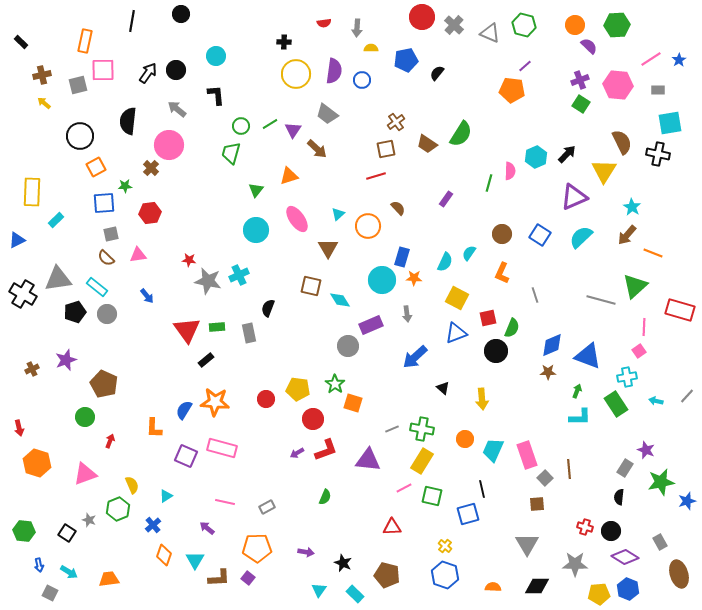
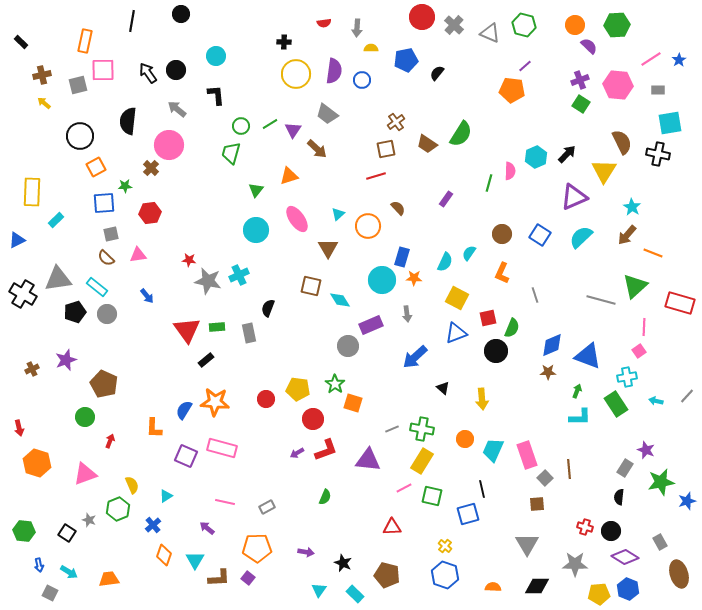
black arrow at (148, 73): rotated 70 degrees counterclockwise
red rectangle at (680, 310): moved 7 px up
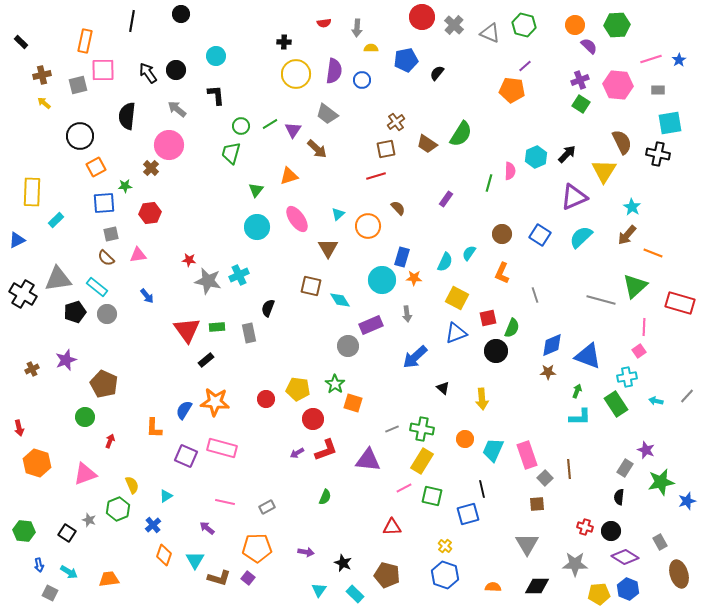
pink line at (651, 59): rotated 15 degrees clockwise
black semicircle at (128, 121): moved 1 px left, 5 px up
cyan circle at (256, 230): moved 1 px right, 3 px up
brown L-shape at (219, 578): rotated 20 degrees clockwise
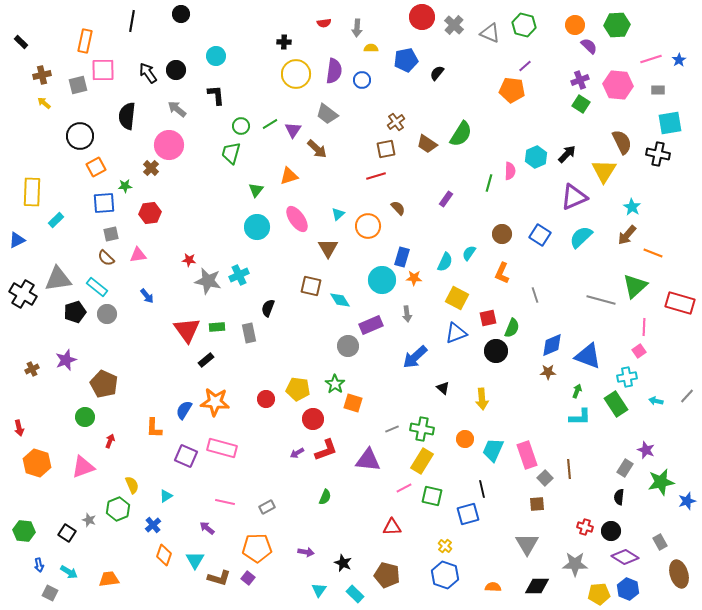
pink triangle at (85, 474): moved 2 px left, 7 px up
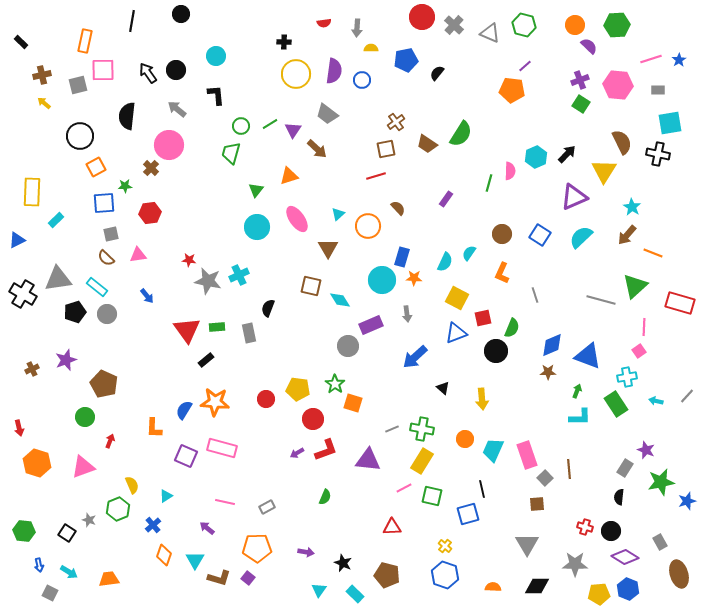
red square at (488, 318): moved 5 px left
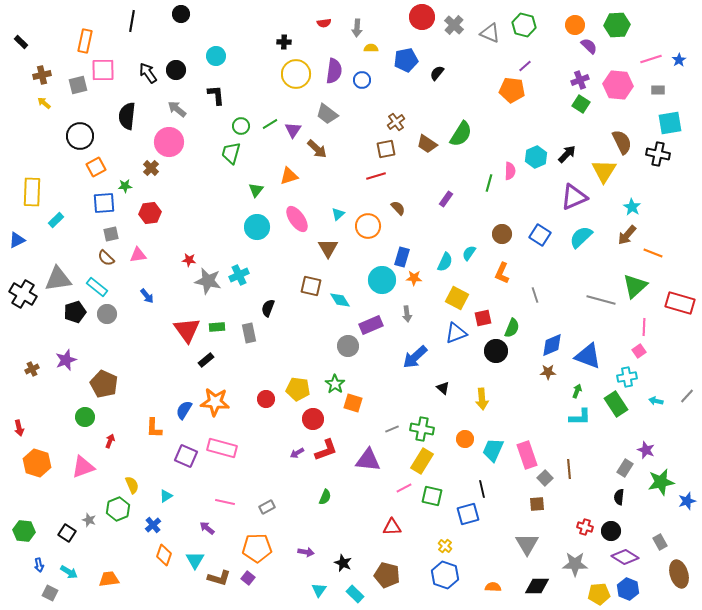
pink circle at (169, 145): moved 3 px up
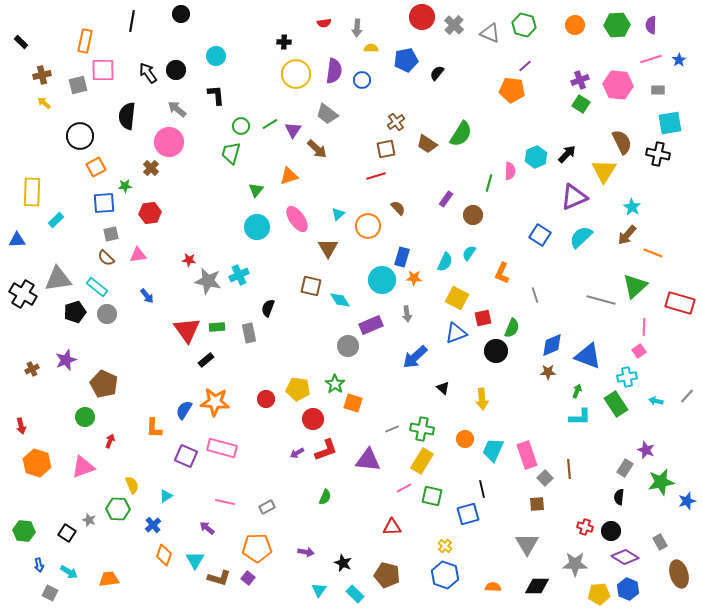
purple semicircle at (589, 46): moved 62 px right, 21 px up; rotated 132 degrees counterclockwise
brown circle at (502, 234): moved 29 px left, 19 px up
blue triangle at (17, 240): rotated 24 degrees clockwise
red arrow at (19, 428): moved 2 px right, 2 px up
green hexagon at (118, 509): rotated 25 degrees clockwise
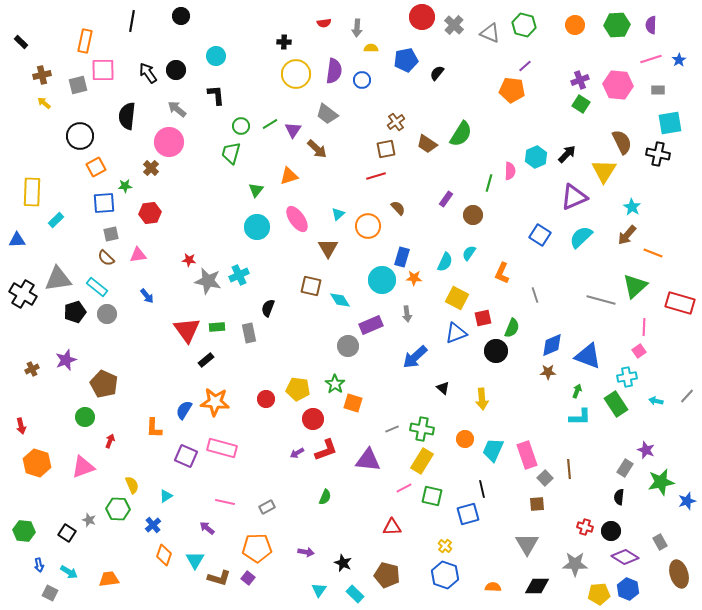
black circle at (181, 14): moved 2 px down
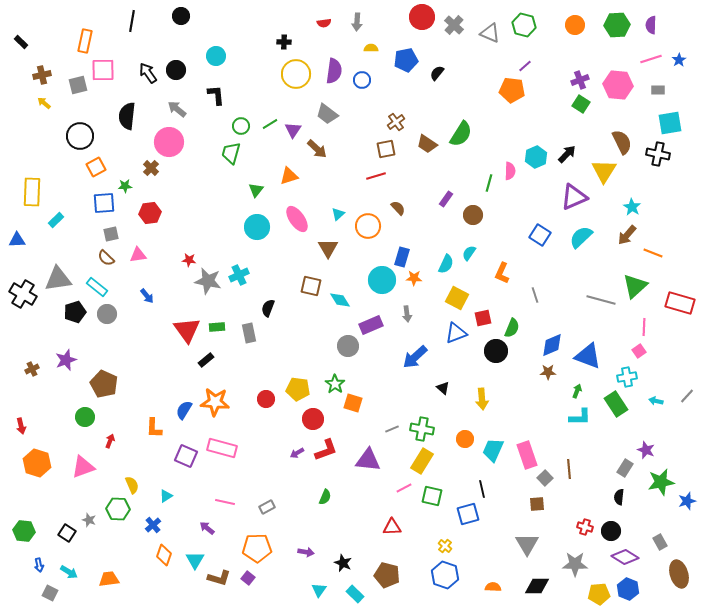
gray arrow at (357, 28): moved 6 px up
cyan semicircle at (445, 262): moved 1 px right, 2 px down
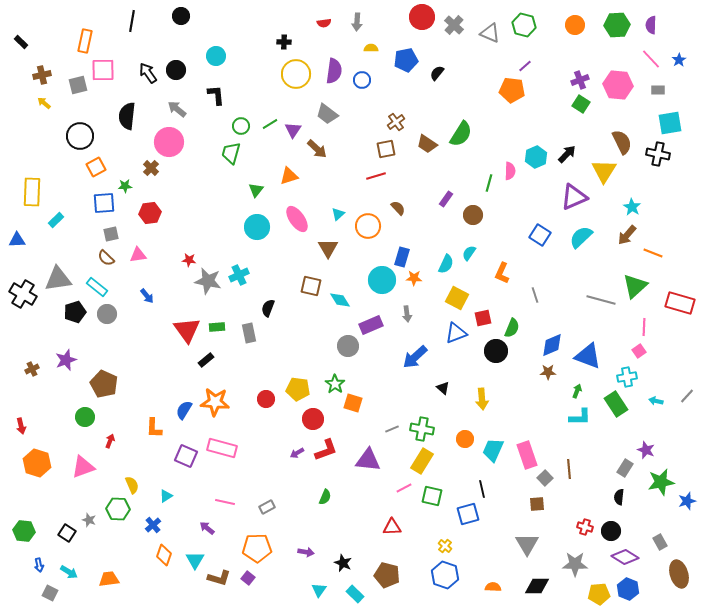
pink line at (651, 59): rotated 65 degrees clockwise
